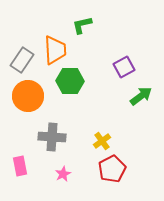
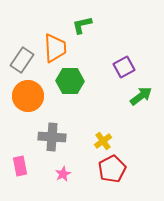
orange trapezoid: moved 2 px up
yellow cross: moved 1 px right
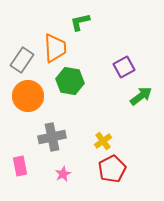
green L-shape: moved 2 px left, 3 px up
green hexagon: rotated 8 degrees clockwise
gray cross: rotated 16 degrees counterclockwise
